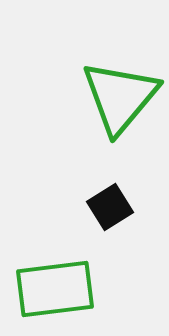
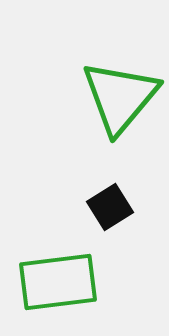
green rectangle: moved 3 px right, 7 px up
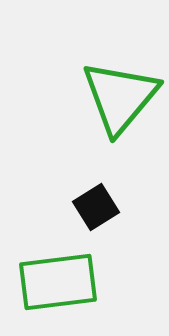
black square: moved 14 px left
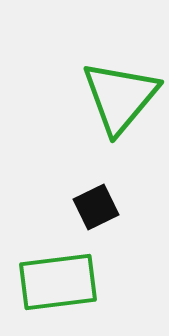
black square: rotated 6 degrees clockwise
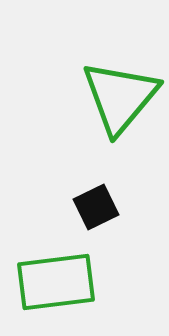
green rectangle: moved 2 px left
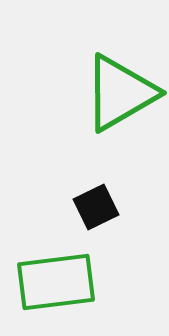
green triangle: moved 4 px up; rotated 20 degrees clockwise
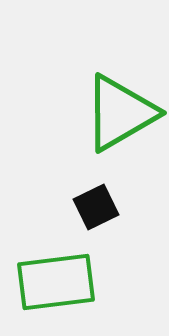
green triangle: moved 20 px down
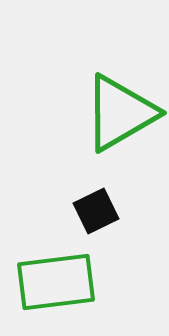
black square: moved 4 px down
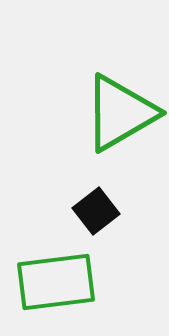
black square: rotated 12 degrees counterclockwise
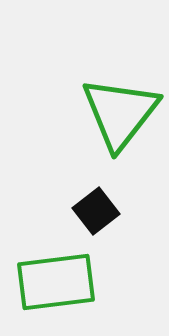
green triangle: rotated 22 degrees counterclockwise
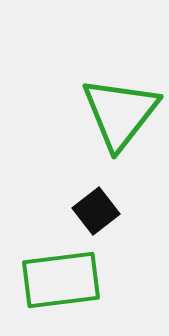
green rectangle: moved 5 px right, 2 px up
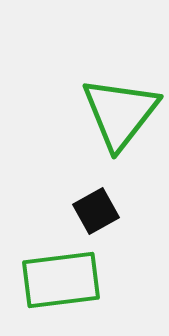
black square: rotated 9 degrees clockwise
